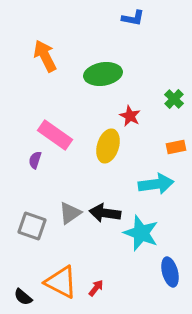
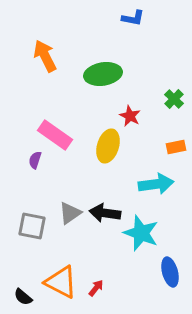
gray square: rotated 8 degrees counterclockwise
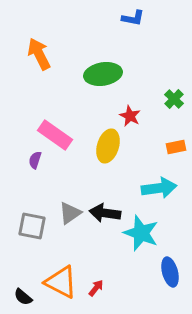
orange arrow: moved 6 px left, 2 px up
cyan arrow: moved 3 px right, 4 px down
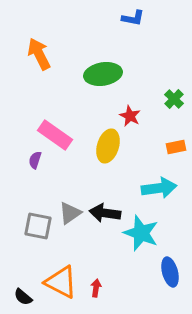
gray square: moved 6 px right
red arrow: rotated 30 degrees counterclockwise
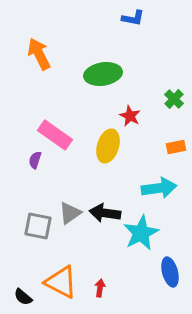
cyan star: rotated 24 degrees clockwise
red arrow: moved 4 px right
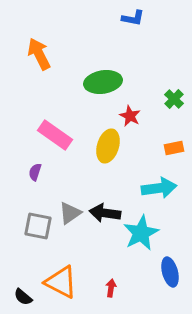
green ellipse: moved 8 px down
orange rectangle: moved 2 px left, 1 px down
purple semicircle: moved 12 px down
red arrow: moved 11 px right
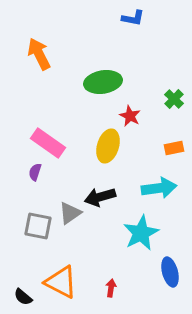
pink rectangle: moved 7 px left, 8 px down
black arrow: moved 5 px left, 16 px up; rotated 24 degrees counterclockwise
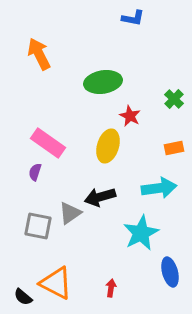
orange triangle: moved 5 px left, 1 px down
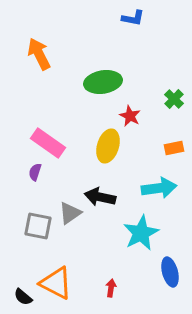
black arrow: rotated 28 degrees clockwise
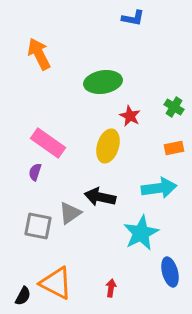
green cross: moved 8 px down; rotated 12 degrees counterclockwise
black semicircle: moved 1 px up; rotated 102 degrees counterclockwise
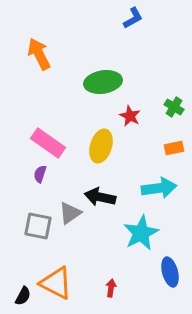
blue L-shape: rotated 40 degrees counterclockwise
yellow ellipse: moved 7 px left
purple semicircle: moved 5 px right, 2 px down
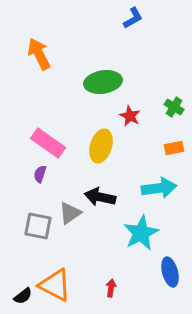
orange triangle: moved 1 px left, 2 px down
black semicircle: rotated 24 degrees clockwise
